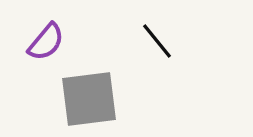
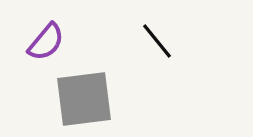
gray square: moved 5 px left
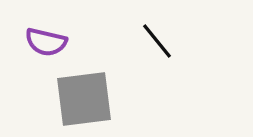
purple semicircle: rotated 63 degrees clockwise
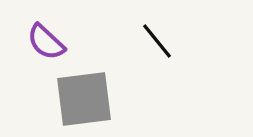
purple semicircle: rotated 30 degrees clockwise
